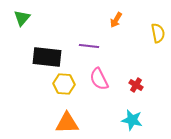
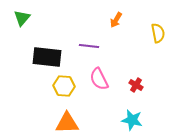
yellow hexagon: moved 2 px down
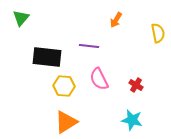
green triangle: moved 1 px left
orange triangle: moved 1 px left, 1 px up; rotated 30 degrees counterclockwise
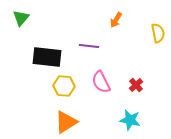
pink semicircle: moved 2 px right, 3 px down
red cross: rotated 16 degrees clockwise
cyan star: moved 2 px left
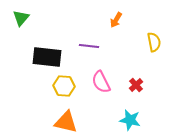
yellow semicircle: moved 4 px left, 9 px down
orange triangle: rotated 45 degrees clockwise
